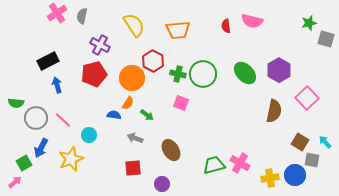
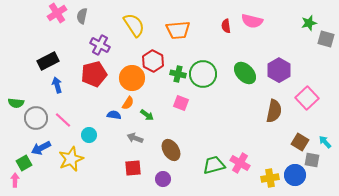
blue arrow at (41, 148): rotated 36 degrees clockwise
pink arrow at (15, 182): moved 2 px up; rotated 48 degrees counterclockwise
purple circle at (162, 184): moved 1 px right, 5 px up
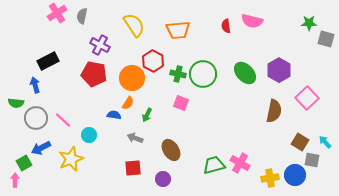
green star at (309, 23): rotated 14 degrees clockwise
red pentagon at (94, 74): rotated 25 degrees clockwise
blue arrow at (57, 85): moved 22 px left
green arrow at (147, 115): rotated 80 degrees clockwise
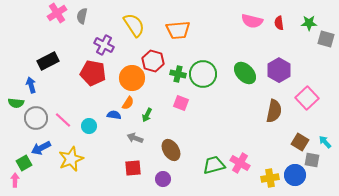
red semicircle at (226, 26): moved 53 px right, 3 px up
purple cross at (100, 45): moved 4 px right
red hexagon at (153, 61): rotated 10 degrees counterclockwise
red pentagon at (94, 74): moved 1 px left, 1 px up
blue arrow at (35, 85): moved 4 px left
cyan circle at (89, 135): moved 9 px up
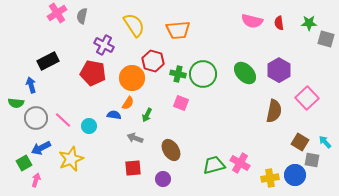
pink arrow at (15, 180): moved 21 px right; rotated 16 degrees clockwise
